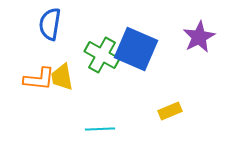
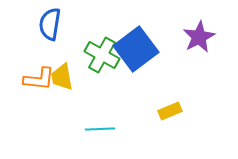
blue square: rotated 30 degrees clockwise
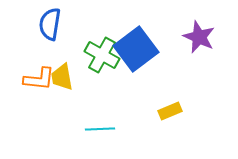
purple star: rotated 20 degrees counterclockwise
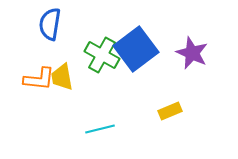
purple star: moved 7 px left, 16 px down
cyan line: rotated 12 degrees counterclockwise
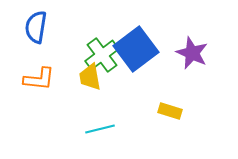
blue semicircle: moved 14 px left, 3 px down
green cross: rotated 24 degrees clockwise
yellow trapezoid: moved 28 px right
yellow rectangle: rotated 40 degrees clockwise
